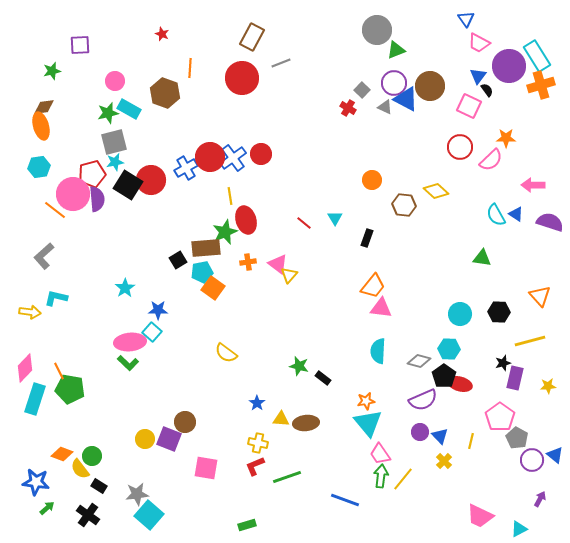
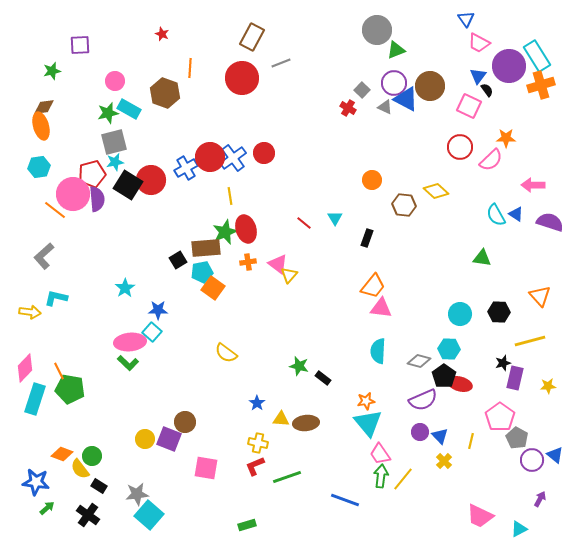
red circle at (261, 154): moved 3 px right, 1 px up
red ellipse at (246, 220): moved 9 px down
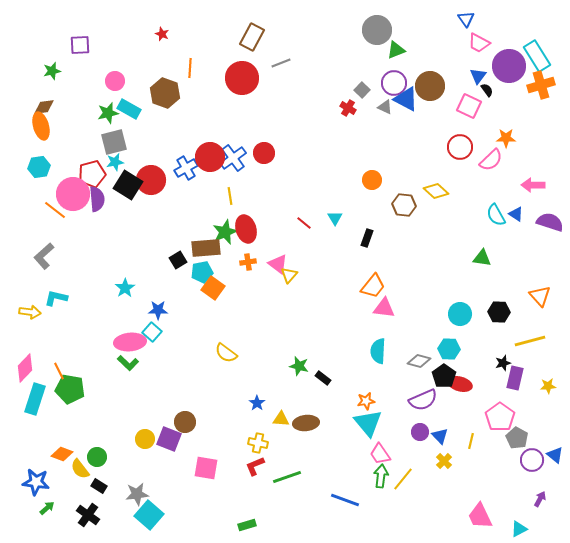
pink triangle at (381, 308): moved 3 px right
green circle at (92, 456): moved 5 px right, 1 px down
pink trapezoid at (480, 516): rotated 40 degrees clockwise
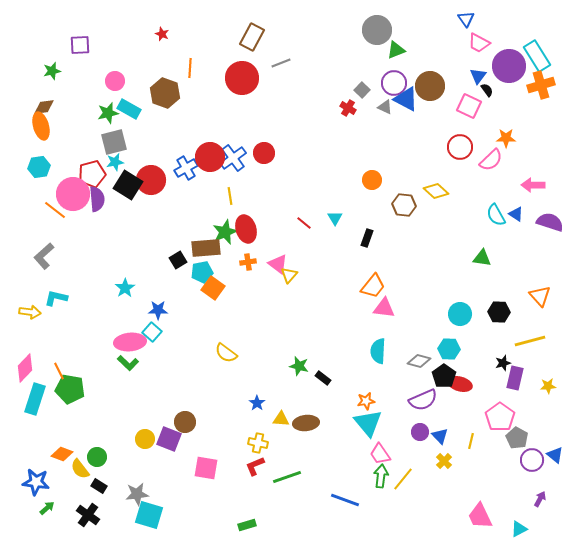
cyan square at (149, 515): rotated 24 degrees counterclockwise
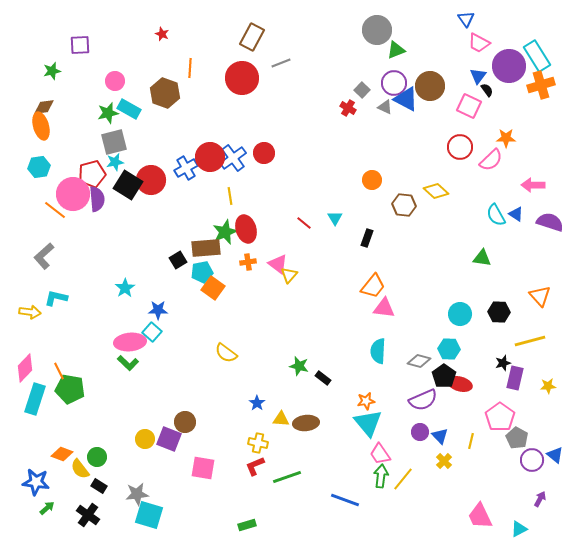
pink square at (206, 468): moved 3 px left
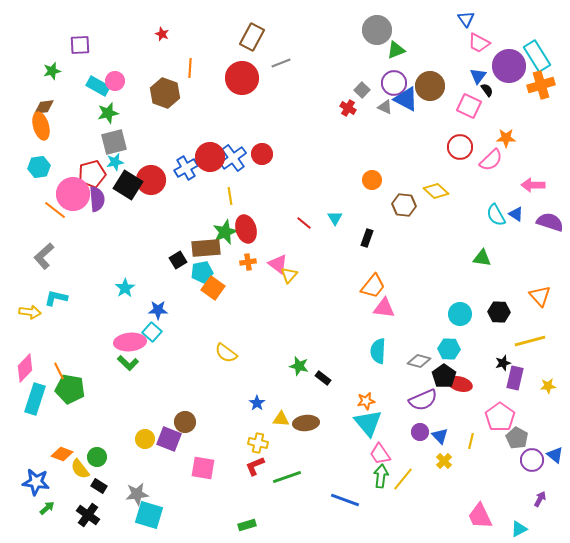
cyan rectangle at (129, 109): moved 31 px left, 23 px up
red circle at (264, 153): moved 2 px left, 1 px down
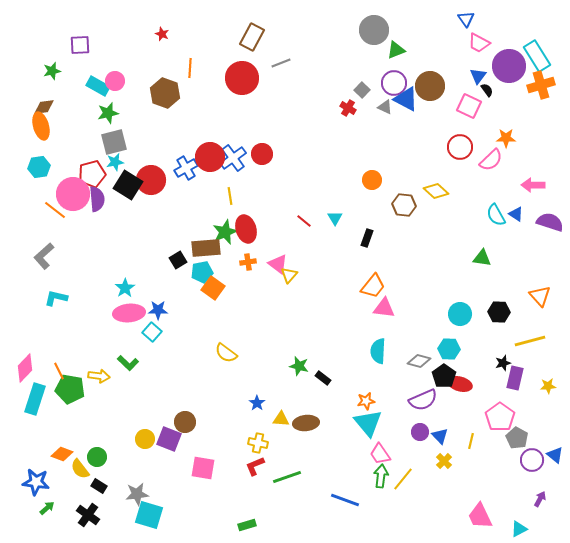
gray circle at (377, 30): moved 3 px left
red line at (304, 223): moved 2 px up
yellow arrow at (30, 312): moved 69 px right, 64 px down
pink ellipse at (130, 342): moved 1 px left, 29 px up
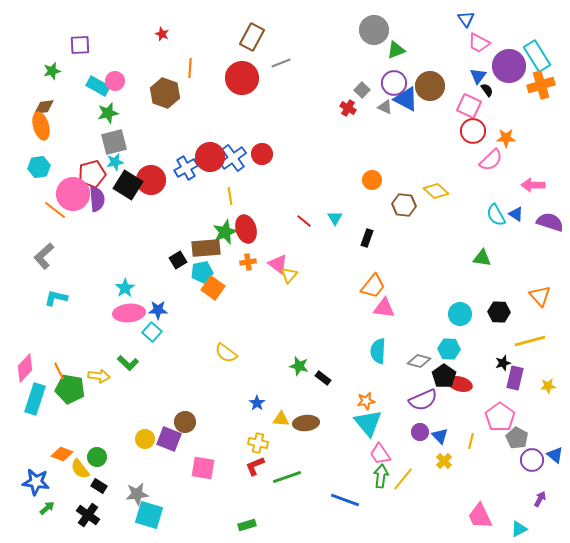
red circle at (460, 147): moved 13 px right, 16 px up
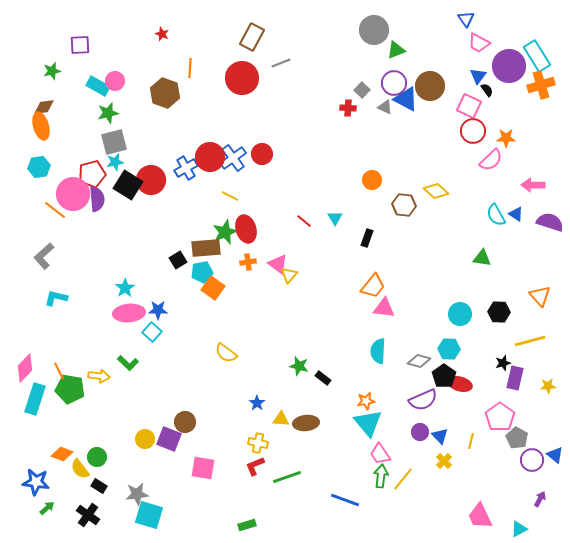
red cross at (348, 108): rotated 28 degrees counterclockwise
yellow line at (230, 196): rotated 54 degrees counterclockwise
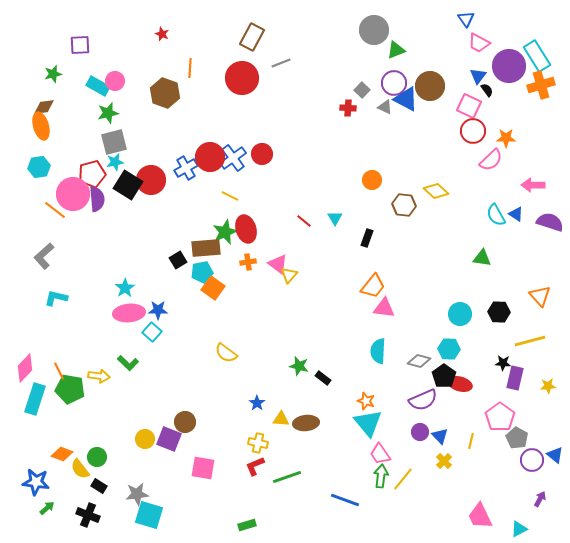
green star at (52, 71): moved 1 px right, 3 px down
black star at (503, 363): rotated 21 degrees clockwise
orange star at (366, 401): rotated 30 degrees clockwise
black cross at (88, 515): rotated 15 degrees counterclockwise
